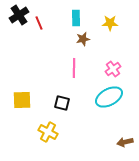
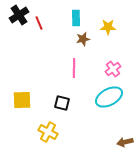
yellow star: moved 2 px left, 4 px down
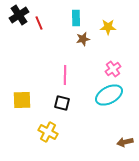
pink line: moved 9 px left, 7 px down
cyan ellipse: moved 2 px up
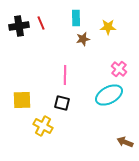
black cross: moved 11 px down; rotated 24 degrees clockwise
red line: moved 2 px right
pink cross: moved 6 px right; rotated 14 degrees counterclockwise
yellow cross: moved 5 px left, 6 px up
brown arrow: rotated 35 degrees clockwise
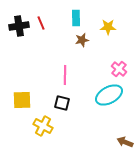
brown star: moved 1 px left, 1 px down
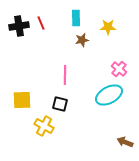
black square: moved 2 px left, 1 px down
yellow cross: moved 1 px right
